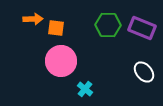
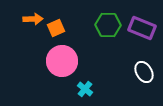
orange square: rotated 30 degrees counterclockwise
pink circle: moved 1 px right
white ellipse: rotated 10 degrees clockwise
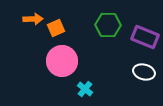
purple rectangle: moved 3 px right, 9 px down
white ellipse: rotated 45 degrees counterclockwise
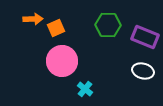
white ellipse: moved 1 px left, 1 px up
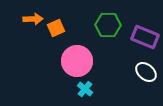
pink circle: moved 15 px right
white ellipse: moved 3 px right, 1 px down; rotated 25 degrees clockwise
